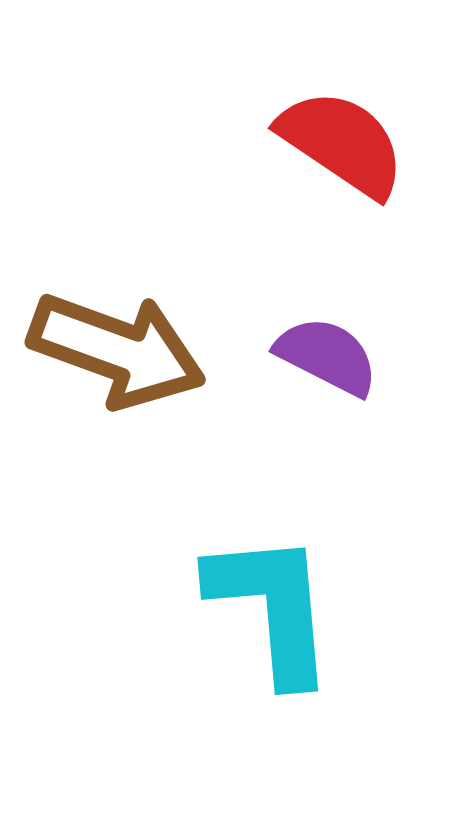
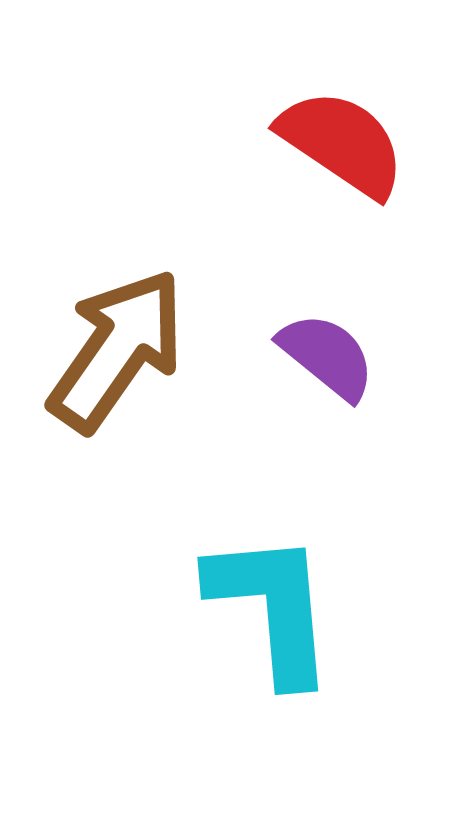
brown arrow: rotated 75 degrees counterclockwise
purple semicircle: rotated 12 degrees clockwise
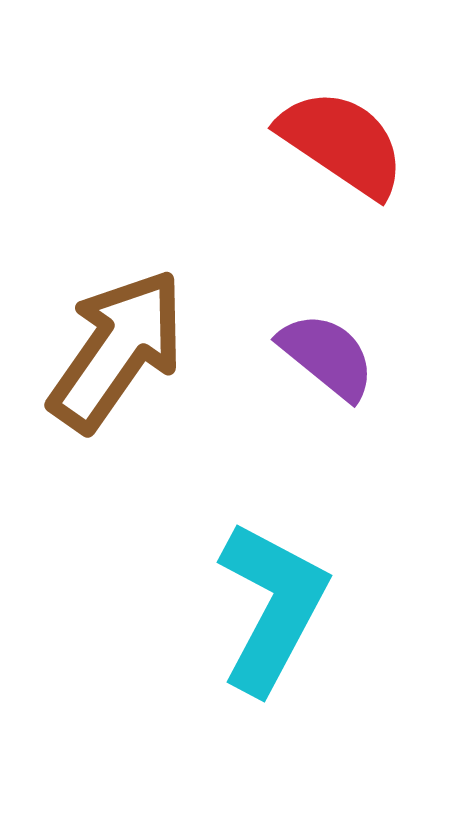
cyan L-shape: rotated 33 degrees clockwise
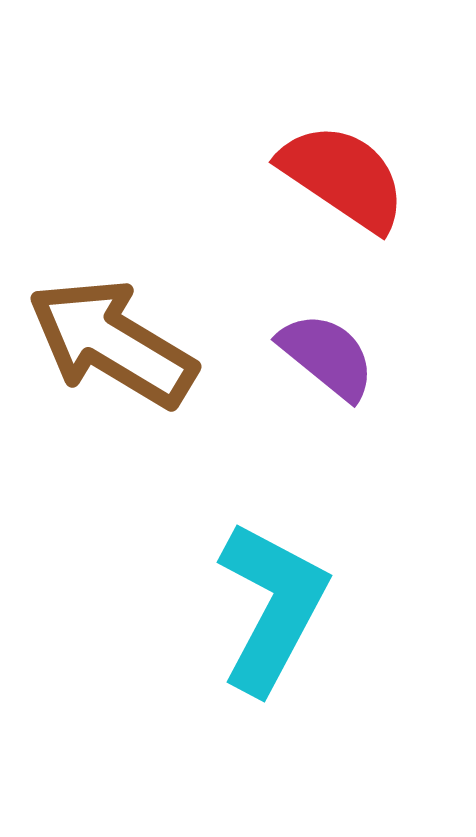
red semicircle: moved 1 px right, 34 px down
brown arrow: moved 5 px left, 7 px up; rotated 94 degrees counterclockwise
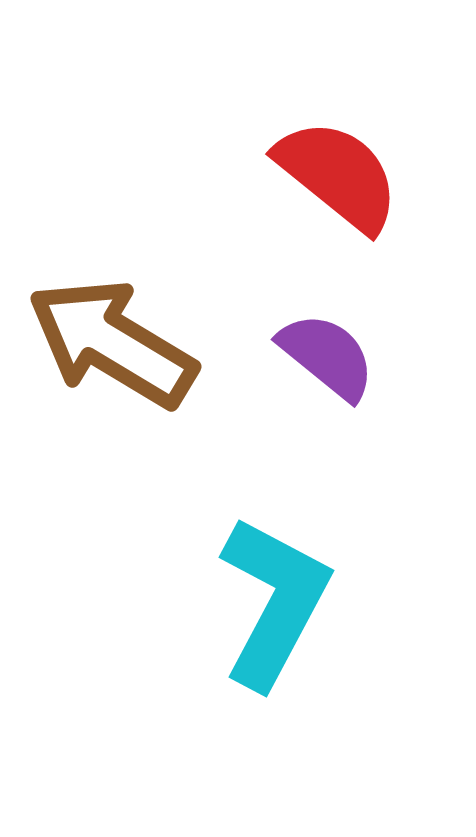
red semicircle: moved 5 px left, 2 px up; rotated 5 degrees clockwise
cyan L-shape: moved 2 px right, 5 px up
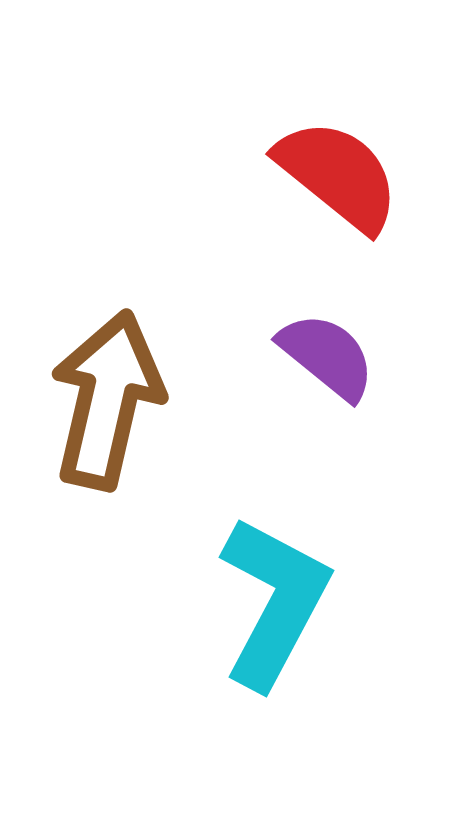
brown arrow: moved 5 px left, 57 px down; rotated 72 degrees clockwise
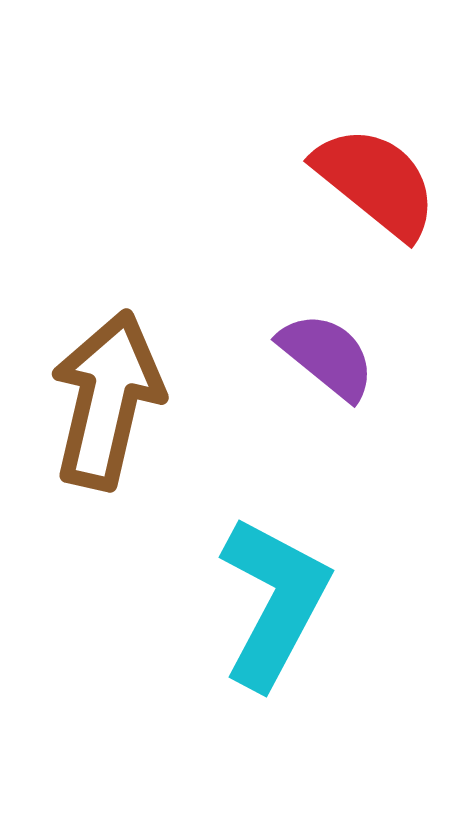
red semicircle: moved 38 px right, 7 px down
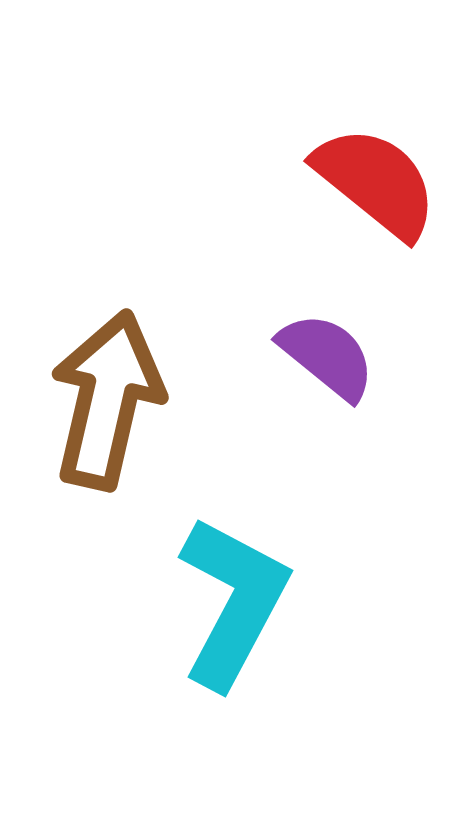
cyan L-shape: moved 41 px left
